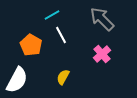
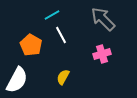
gray arrow: moved 1 px right
pink cross: rotated 24 degrees clockwise
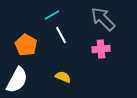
orange pentagon: moved 5 px left
pink cross: moved 1 px left, 5 px up; rotated 12 degrees clockwise
yellow semicircle: rotated 84 degrees clockwise
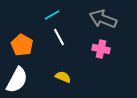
gray arrow: rotated 24 degrees counterclockwise
white line: moved 2 px left, 2 px down
orange pentagon: moved 4 px left
pink cross: rotated 18 degrees clockwise
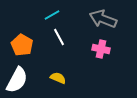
yellow semicircle: moved 5 px left, 1 px down
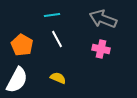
cyan line: rotated 21 degrees clockwise
white line: moved 2 px left, 2 px down
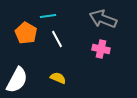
cyan line: moved 4 px left, 1 px down
orange pentagon: moved 4 px right, 12 px up
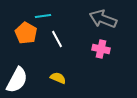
cyan line: moved 5 px left
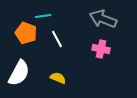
orange pentagon: rotated 10 degrees counterclockwise
white semicircle: moved 2 px right, 7 px up
